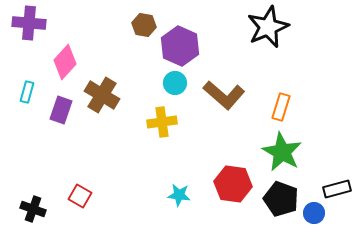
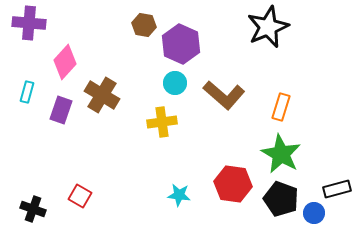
purple hexagon: moved 1 px right, 2 px up
green star: moved 1 px left, 2 px down
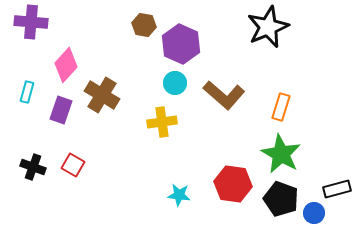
purple cross: moved 2 px right, 1 px up
pink diamond: moved 1 px right, 3 px down
red square: moved 7 px left, 31 px up
black cross: moved 42 px up
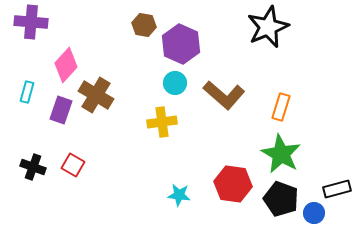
brown cross: moved 6 px left
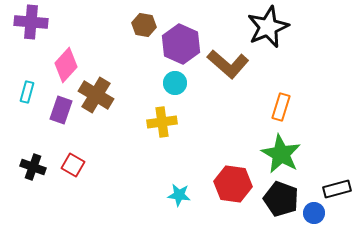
brown L-shape: moved 4 px right, 31 px up
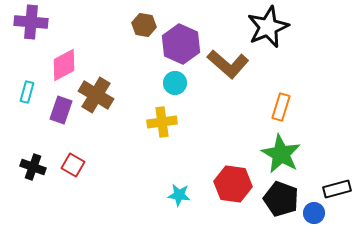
pink diamond: moved 2 px left; rotated 20 degrees clockwise
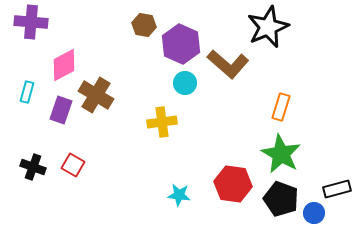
cyan circle: moved 10 px right
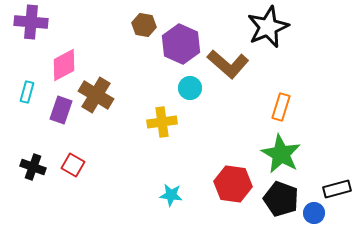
cyan circle: moved 5 px right, 5 px down
cyan star: moved 8 px left
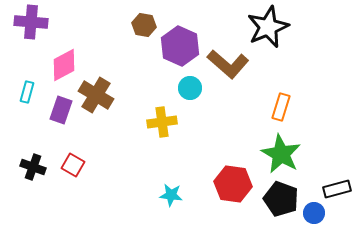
purple hexagon: moved 1 px left, 2 px down
